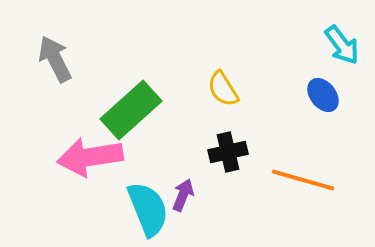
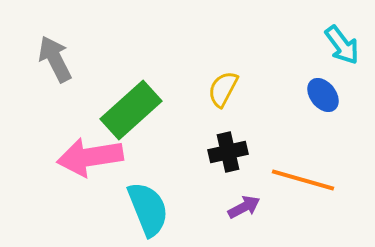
yellow semicircle: rotated 60 degrees clockwise
purple arrow: moved 61 px right, 12 px down; rotated 40 degrees clockwise
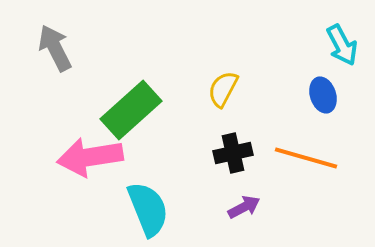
cyan arrow: rotated 9 degrees clockwise
gray arrow: moved 11 px up
blue ellipse: rotated 20 degrees clockwise
black cross: moved 5 px right, 1 px down
orange line: moved 3 px right, 22 px up
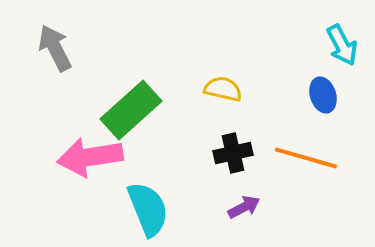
yellow semicircle: rotated 75 degrees clockwise
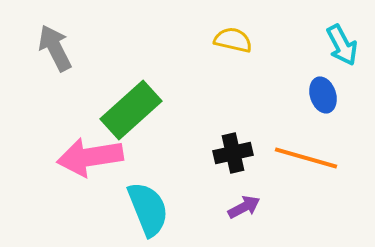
yellow semicircle: moved 10 px right, 49 px up
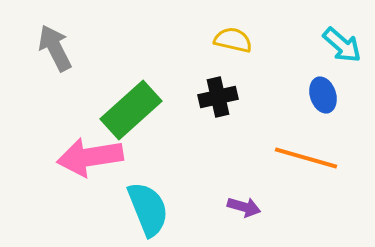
cyan arrow: rotated 21 degrees counterclockwise
black cross: moved 15 px left, 56 px up
purple arrow: rotated 44 degrees clockwise
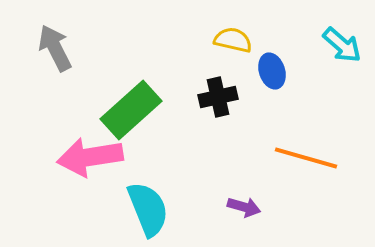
blue ellipse: moved 51 px left, 24 px up
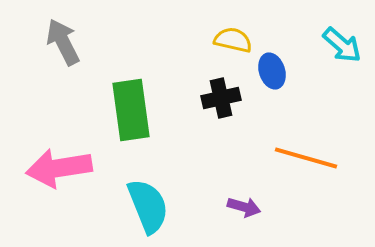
gray arrow: moved 8 px right, 6 px up
black cross: moved 3 px right, 1 px down
green rectangle: rotated 56 degrees counterclockwise
pink arrow: moved 31 px left, 11 px down
cyan semicircle: moved 3 px up
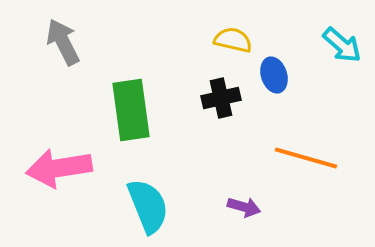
blue ellipse: moved 2 px right, 4 px down
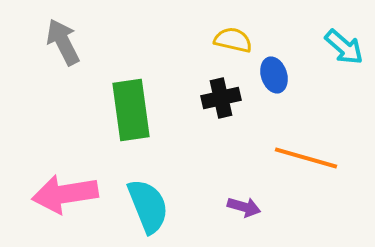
cyan arrow: moved 2 px right, 2 px down
pink arrow: moved 6 px right, 26 px down
